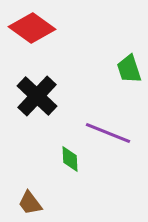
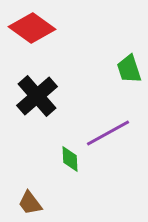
black cross: rotated 6 degrees clockwise
purple line: rotated 51 degrees counterclockwise
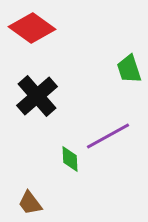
purple line: moved 3 px down
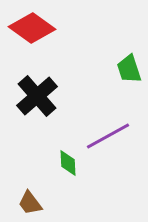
green diamond: moved 2 px left, 4 px down
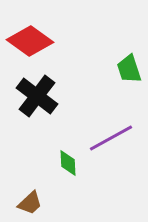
red diamond: moved 2 px left, 13 px down
black cross: rotated 12 degrees counterclockwise
purple line: moved 3 px right, 2 px down
brown trapezoid: rotated 96 degrees counterclockwise
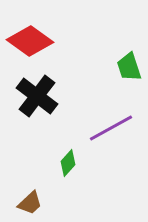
green trapezoid: moved 2 px up
purple line: moved 10 px up
green diamond: rotated 44 degrees clockwise
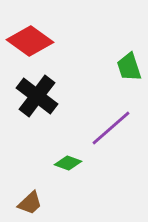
purple line: rotated 12 degrees counterclockwise
green diamond: rotated 68 degrees clockwise
